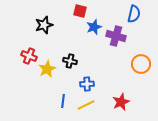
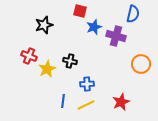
blue semicircle: moved 1 px left
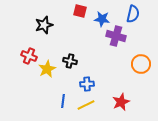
blue star: moved 8 px right, 8 px up; rotated 28 degrees clockwise
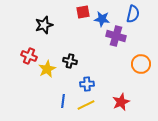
red square: moved 3 px right, 1 px down; rotated 24 degrees counterclockwise
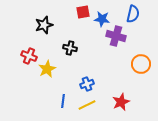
black cross: moved 13 px up
blue cross: rotated 16 degrees counterclockwise
yellow line: moved 1 px right
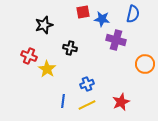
purple cross: moved 4 px down
orange circle: moved 4 px right
yellow star: rotated 12 degrees counterclockwise
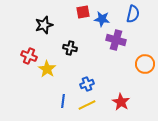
red star: rotated 18 degrees counterclockwise
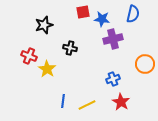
purple cross: moved 3 px left, 1 px up; rotated 30 degrees counterclockwise
blue cross: moved 26 px right, 5 px up
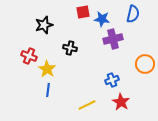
blue cross: moved 1 px left, 1 px down
blue line: moved 15 px left, 11 px up
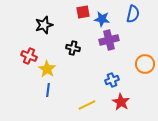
purple cross: moved 4 px left, 1 px down
black cross: moved 3 px right
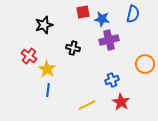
red cross: rotated 14 degrees clockwise
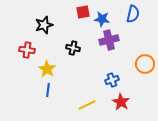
red cross: moved 2 px left, 6 px up; rotated 28 degrees counterclockwise
